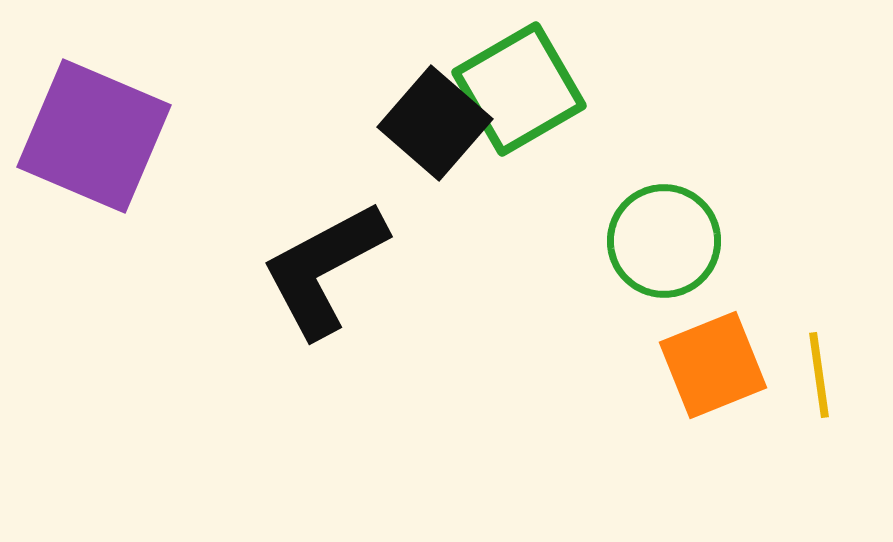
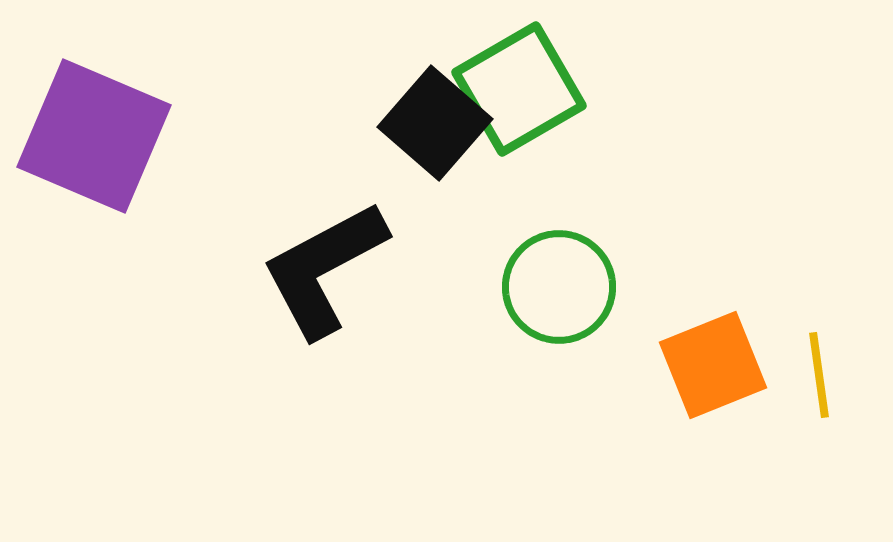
green circle: moved 105 px left, 46 px down
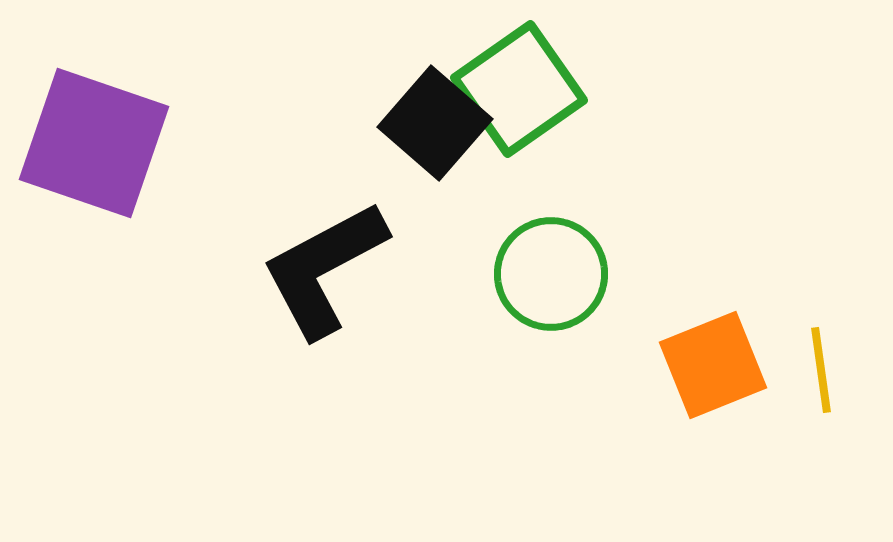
green square: rotated 5 degrees counterclockwise
purple square: moved 7 px down; rotated 4 degrees counterclockwise
green circle: moved 8 px left, 13 px up
yellow line: moved 2 px right, 5 px up
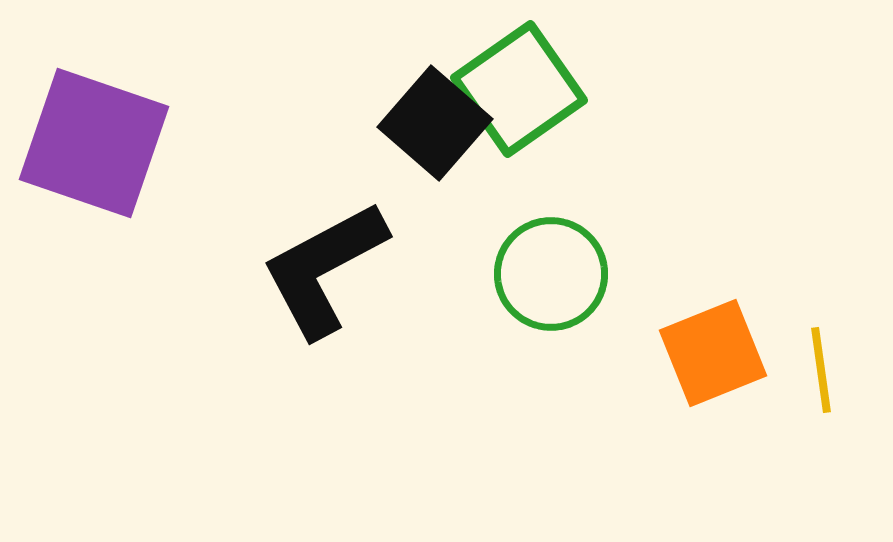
orange square: moved 12 px up
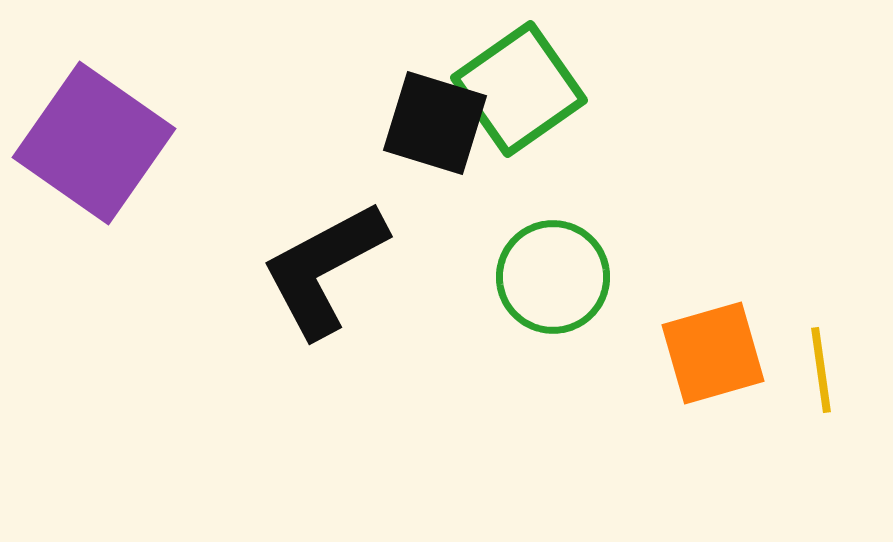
black square: rotated 24 degrees counterclockwise
purple square: rotated 16 degrees clockwise
green circle: moved 2 px right, 3 px down
orange square: rotated 6 degrees clockwise
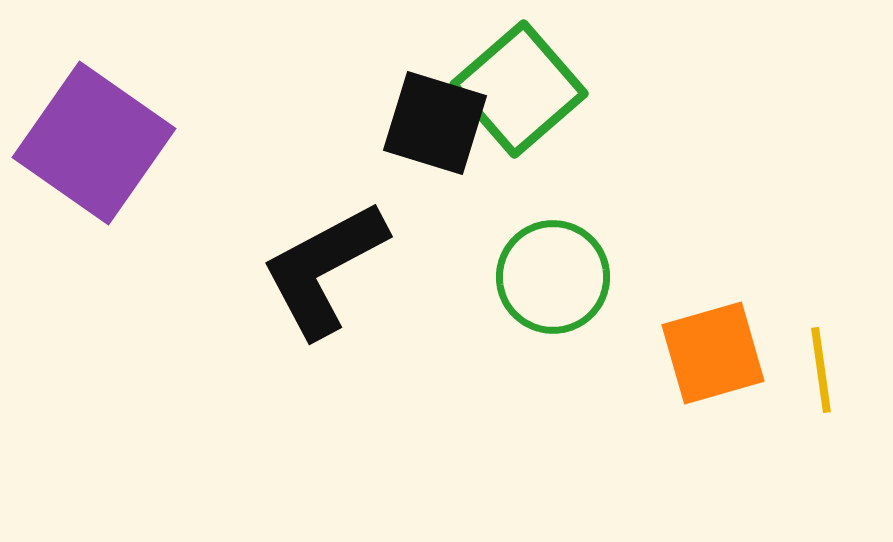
green square: rotated 6 degrees counterclockwise
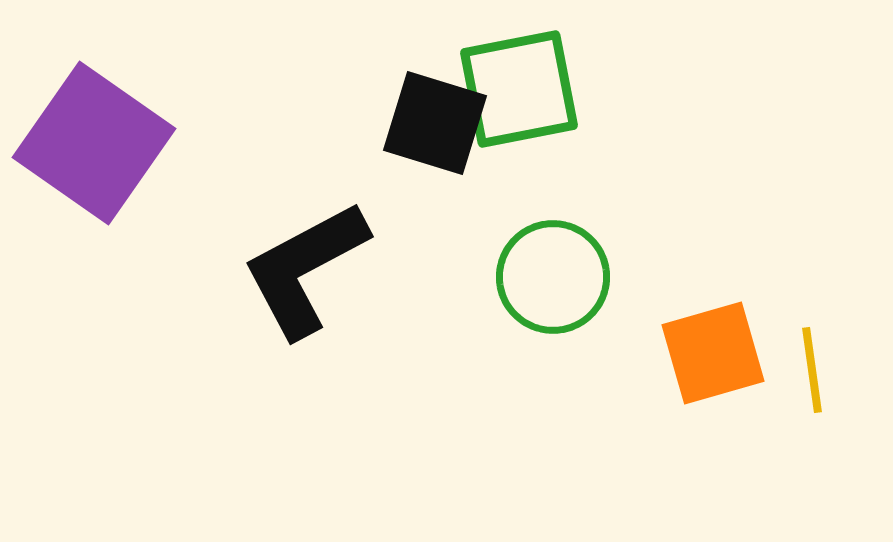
green square: rotated 30 degrees clockwise
black L-shape: moved 19 px left
yellow line: moved 9 px left
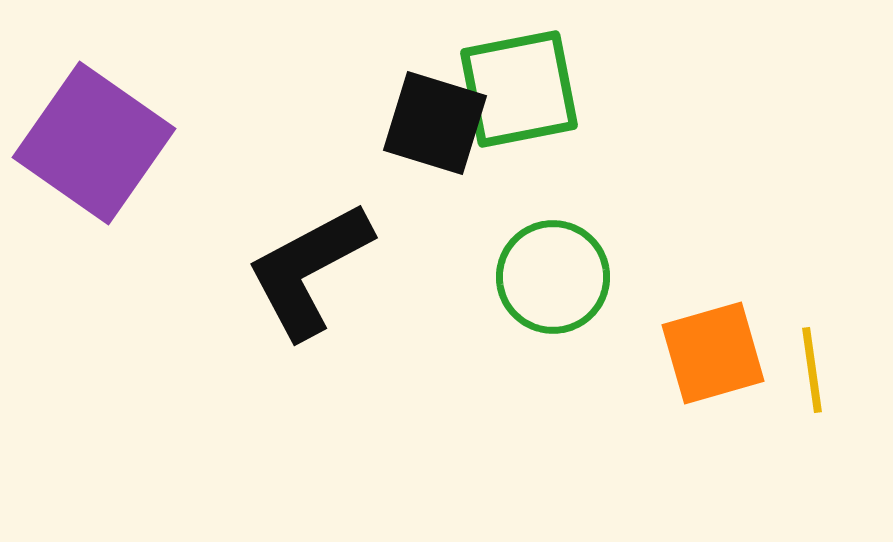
black L-shape: moved 4 px right, 1 px down
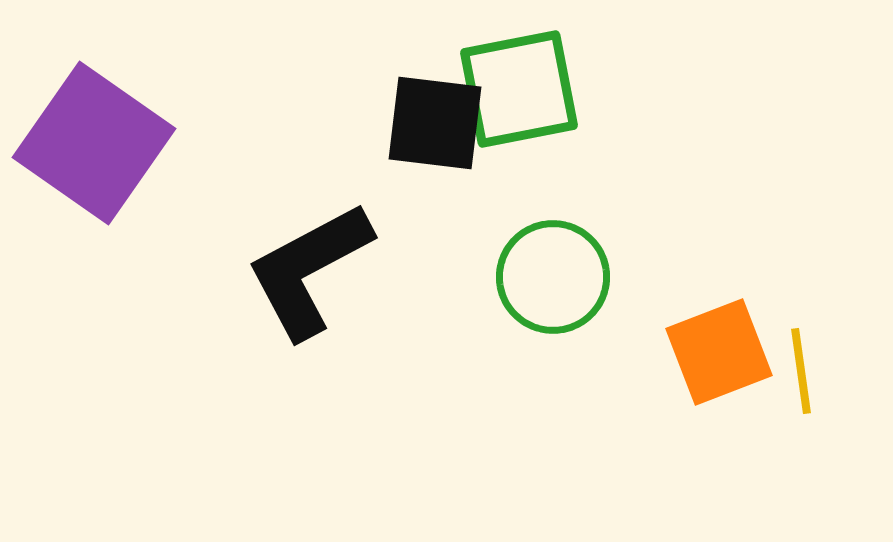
black square: rotated 10 degrees counterclockwise
orange square: moved 6 px right, 1 px up; rotated 5 degrees counterclockwise
yellow line: moved 11 px left, 1 px down
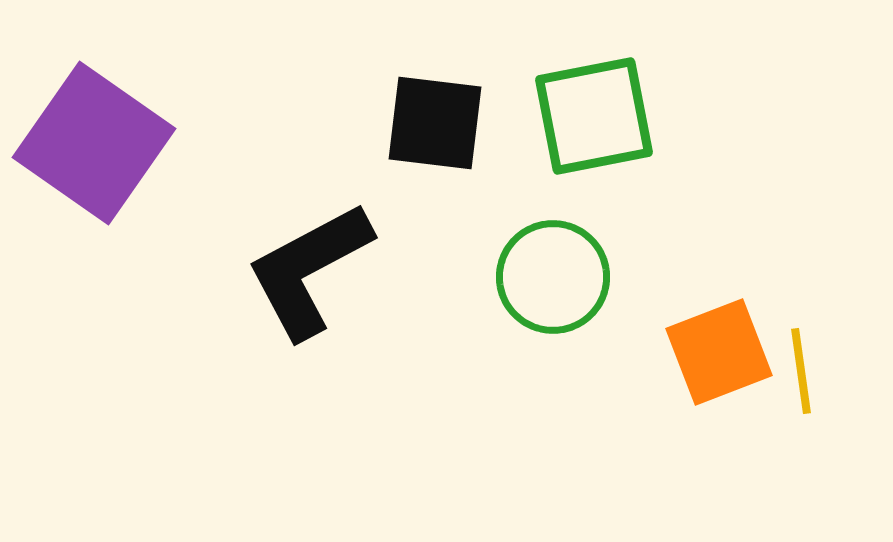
green square: moved 75 px right, 27 px down
